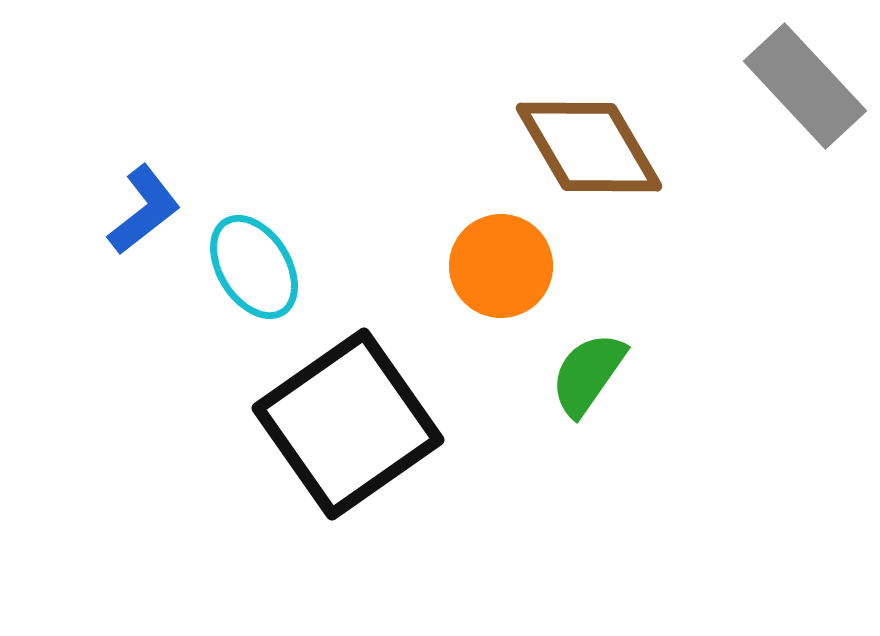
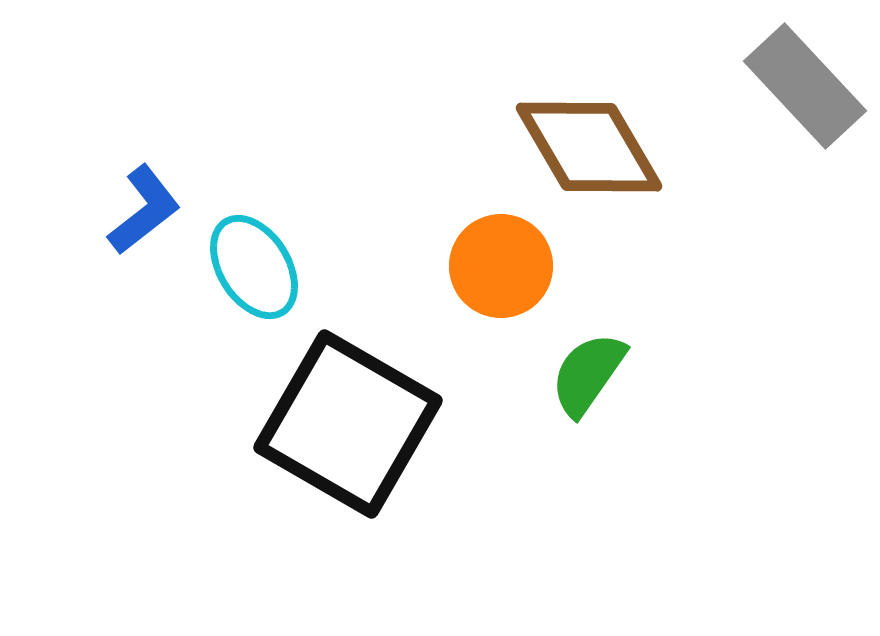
black square: rotated 25 degrees counterclockwise
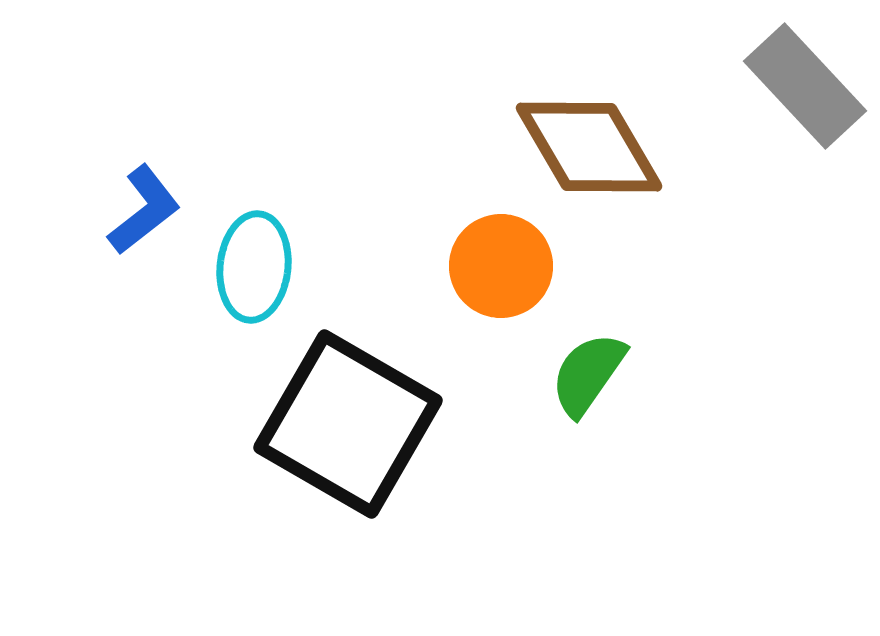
cyan ellipse: rotated 38 degrees clockwise
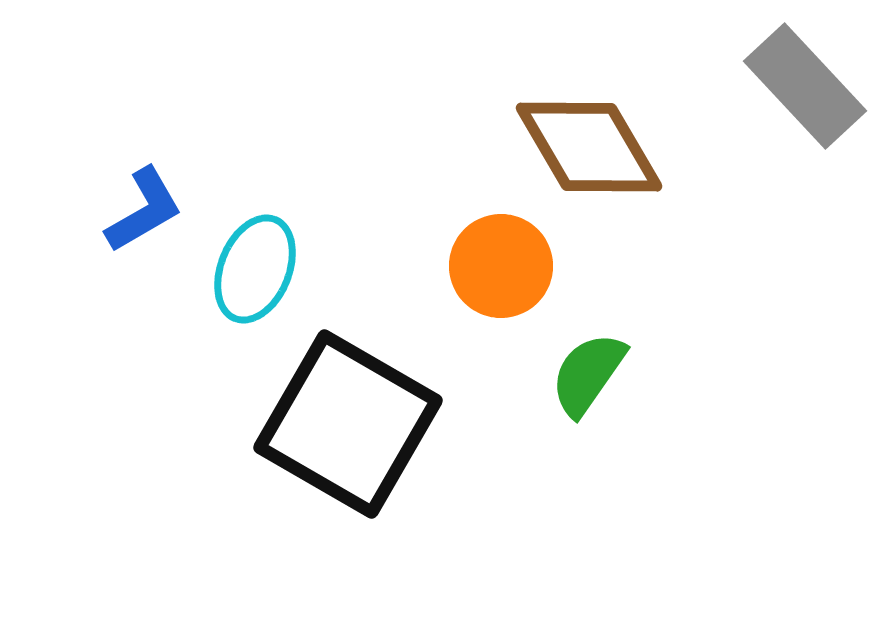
blue L-shape: rotated 8 degrees clockwise
cyan ellipse: moved 1 px right, 2 px down; rotated 16 degrees clockwise
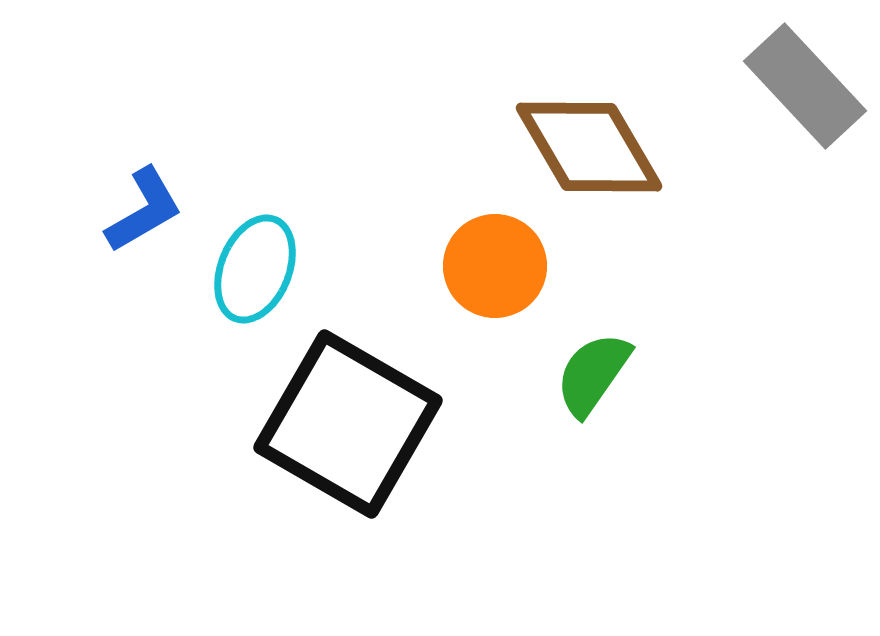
orange circle: moved 6 px left
green semicircle: moved 5 px right
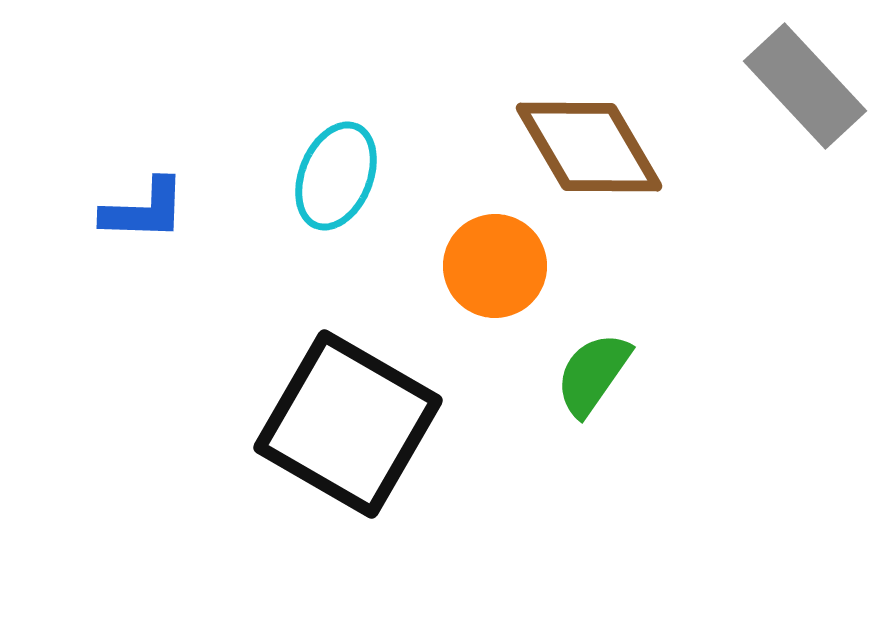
blue L-shape: rotated 32 degrees clockwise
cyan ellipse: moved 81 px right, 93 px up
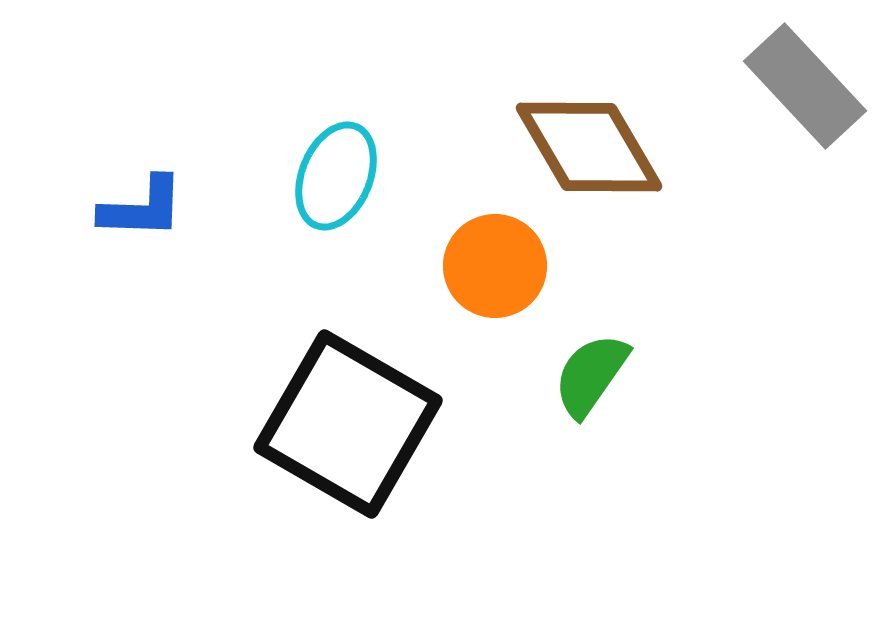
blue L-shape: moved 2 px left, 2 px up
green semicircle: moved 2 px left, 1 px down
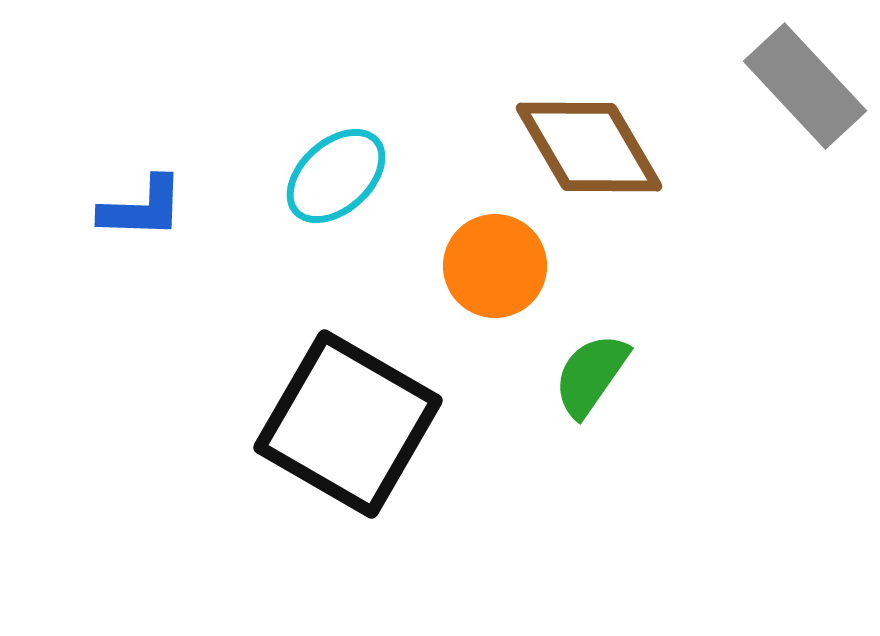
cyan ellipse: rotated 26 degrees clockwise
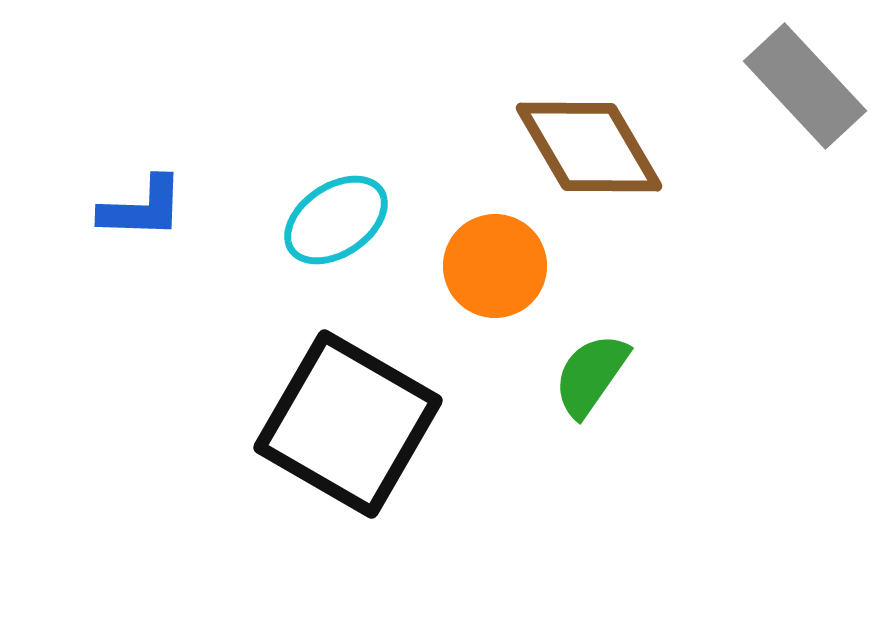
cyan ellipse: moved 44 px down; rotated 8 degrees clockwise
